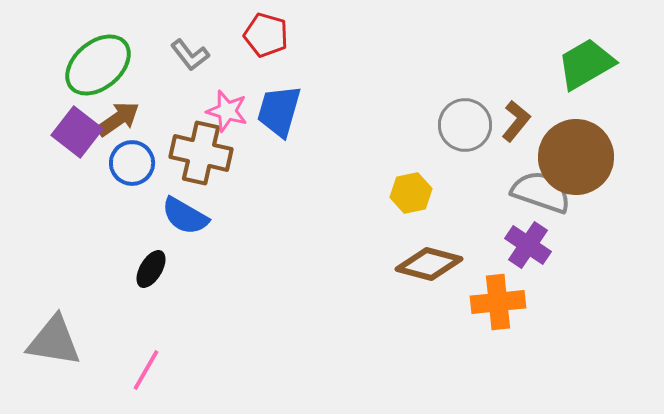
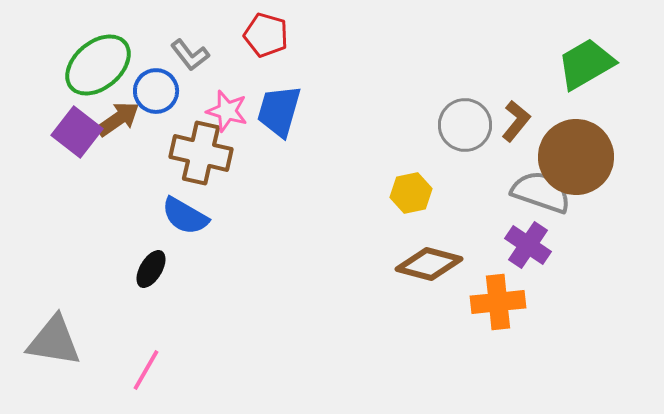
blue circle: moved 24 px right, 72 px up
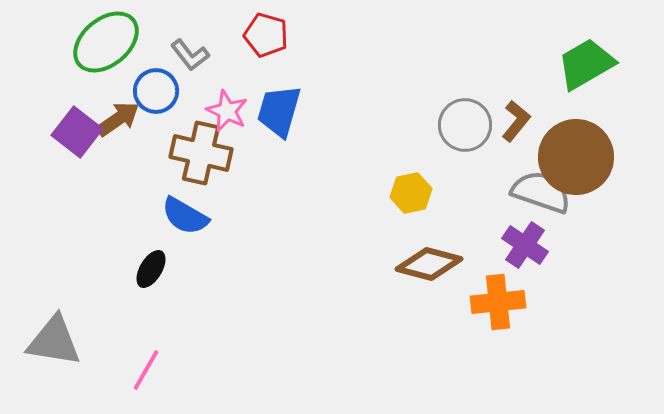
green ellipse: moved 8 px right, 23 px up
pink star: rotated 9 degrees clockwise
purple cross: moved 3 px left
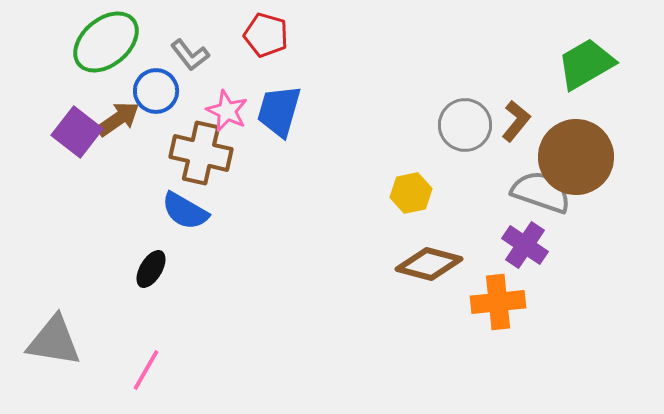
blue semicircle: moved 5 px up
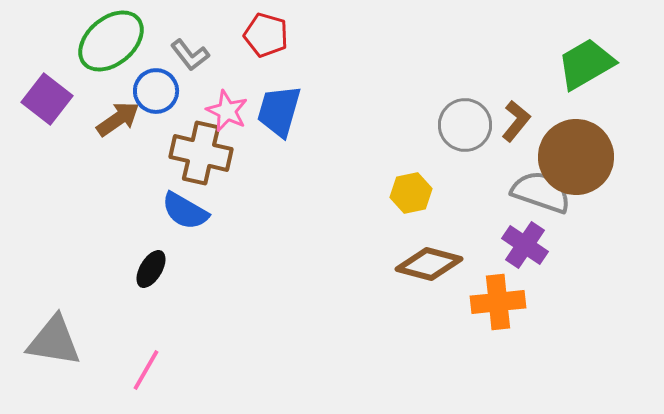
green ellipse: moved 5 px right, 1 px up
purple square: moved 30 px left, 33 px up
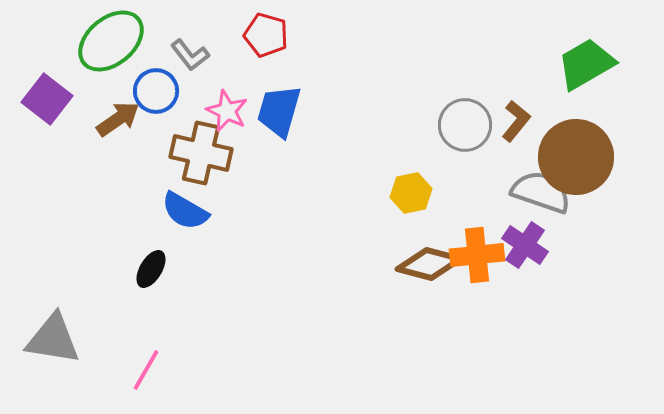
orange cross: moved 21 px left, 47 px up
gray triangle: moved 1 px left, 2 px up
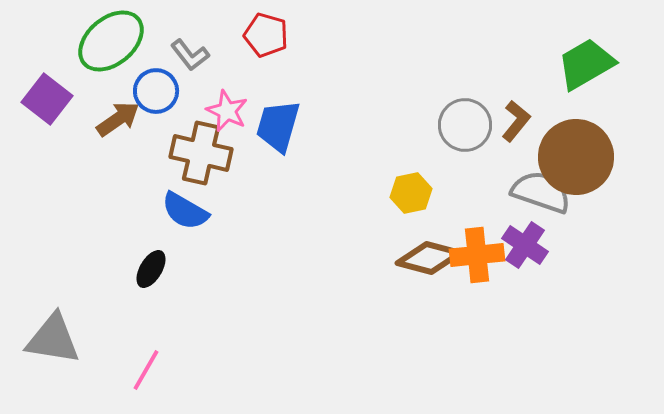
blue trapezoid: moved 1 px left, 15 px down
brown diamond: moved 6 px up
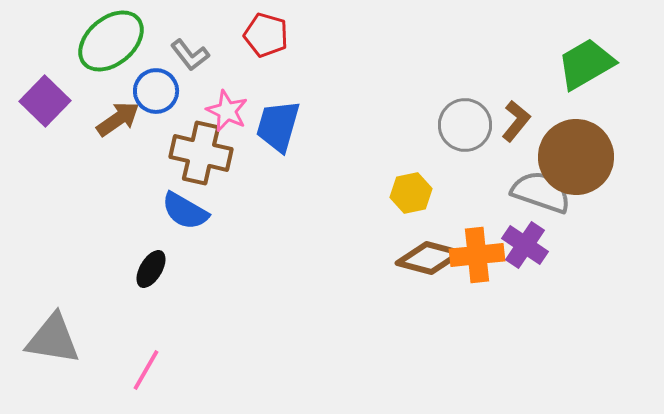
purple square: moved 2 px left, 2 px down; rotated 6 degrees clockwise
